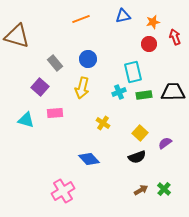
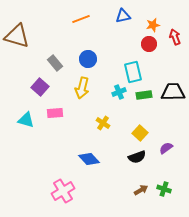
orange star: moved 3 px down
purple semicircle: moved 1 px right, 5 px down
green cross: rotated 24 degrees counterclockwise
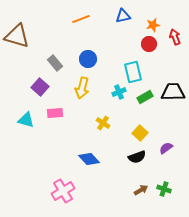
green rectangle: moved 1 px right, 2 px down; rotated 21 degrees counterclockwise
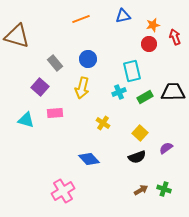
cyan rectangle: moved 1 px left, 1 px up
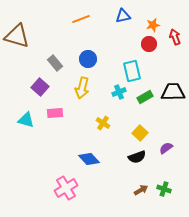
pink cross: moved 3 px right, 3 px up
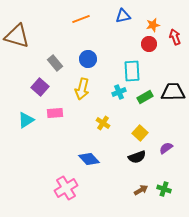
cyan rectangle: rotated 10 degrees clockwise
yellow arrow: moved 1 px down
cyan triangle: rotated 48 degrees counterclockwise
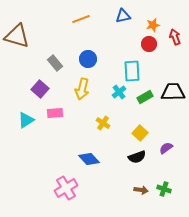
purple square: moved 2 px down
cyan cross: rotated 16 degrees counterclockwise
brown arrow: rotated 40 degrees clockwise
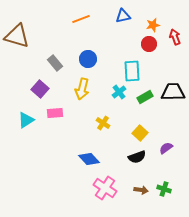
pink cross: moved 39 px right; rotated 25 degrees counterclockwise
